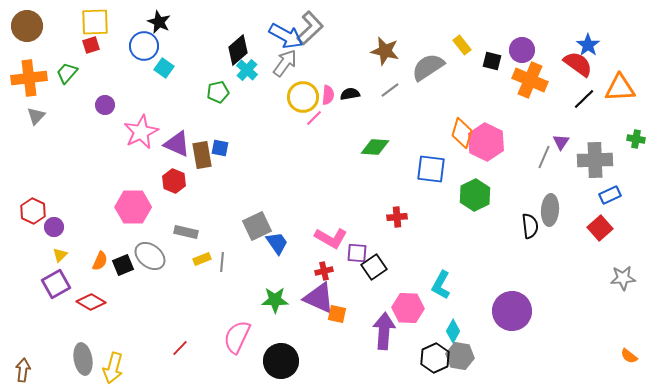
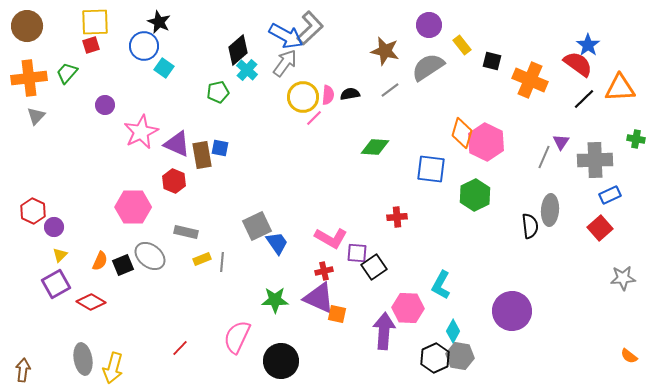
purple circle at (522, 50): moved 93 px left, 25 px up
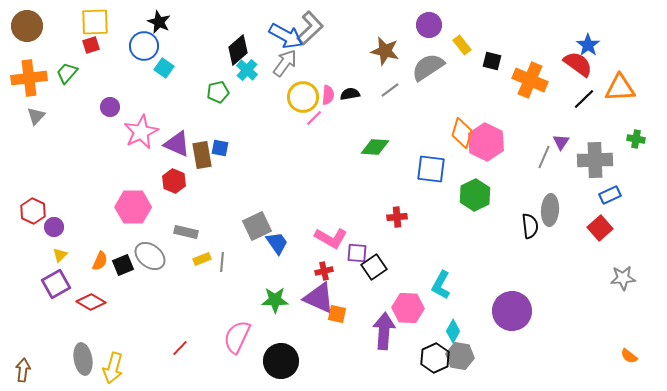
purple circle at (105, 105): moved 5 px right, 2 px down
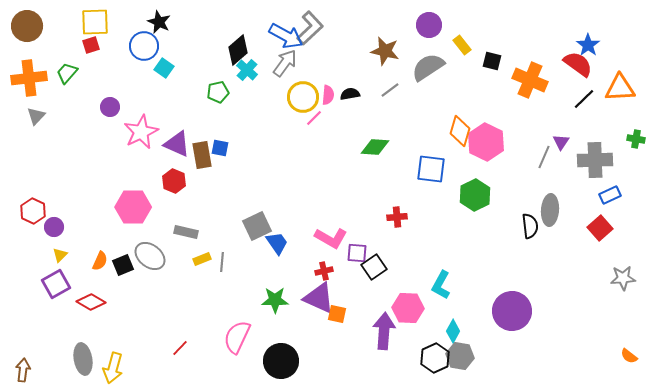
orange diamond at (462, 133): moved 2 px left, 2 px up
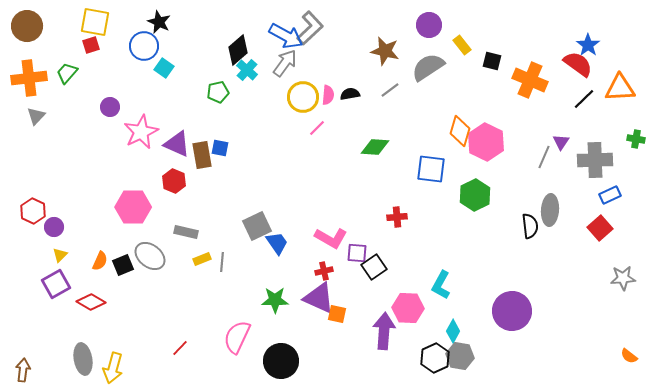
yellow square at (95, 22): rotated 12 degrees clockwise
pink line at (314, 118): moved 3 px right, 10 px down
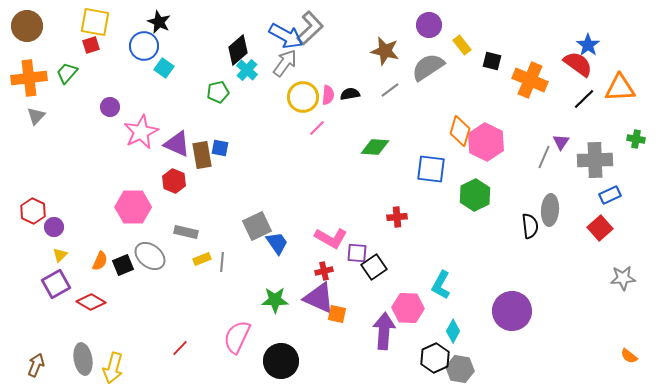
gray hexagon at (460, 356): moved 13 px down
brown arrow at (23, 370): moved 13 px right, 5 px up; rotated 15 degrees clockwise
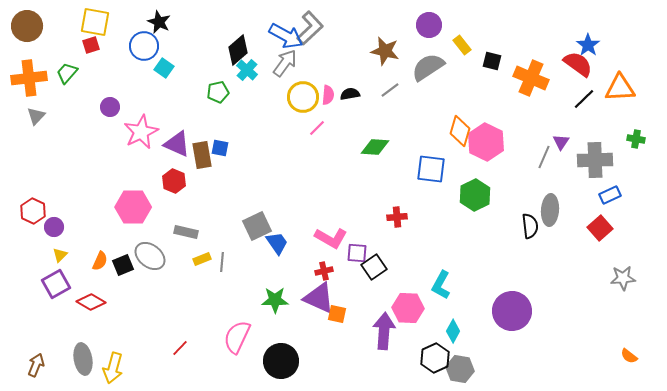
orange cross at (530, 80): moved 1 px right, 2 px up
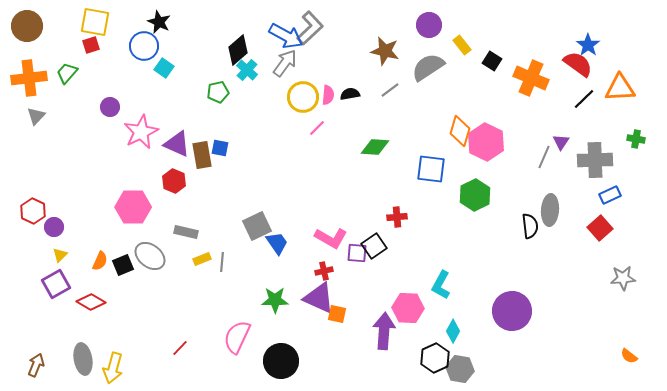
black square at (492, 61): rotated 18 degrees clockwise
black square at (374, 267): moved 21 px up
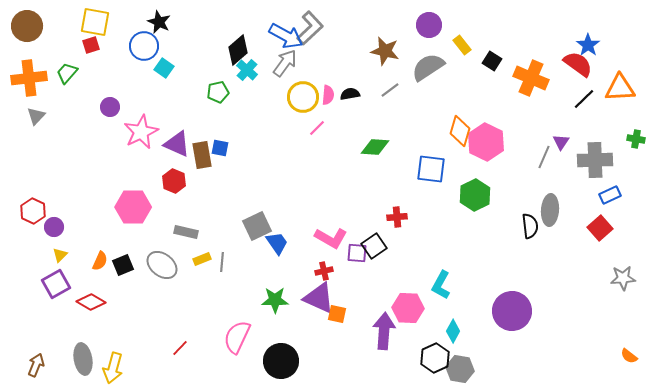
gray ellipse at (150, 256): moved 12 px right, 9 px down
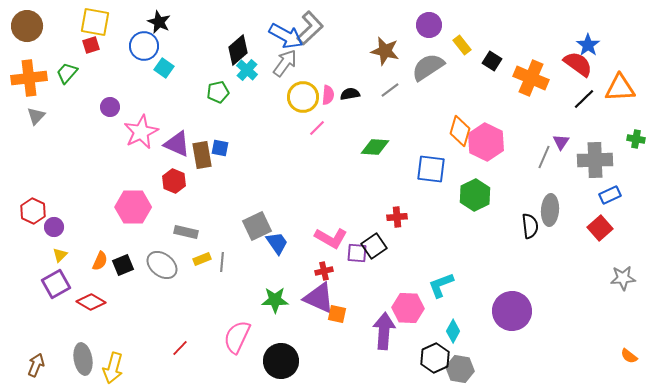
cyan L-shape at (441, 285): rotated 40 degrees clockwise
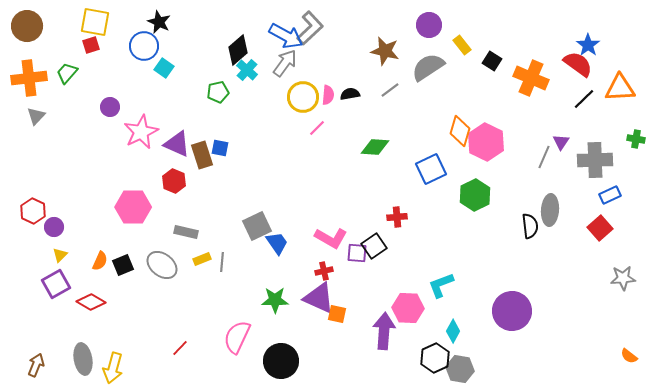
brown rectangle at (202, 155): rotated 8 degrees counterclockwise
blue square at (431, 169): rotated 32 degrees counterclockwise
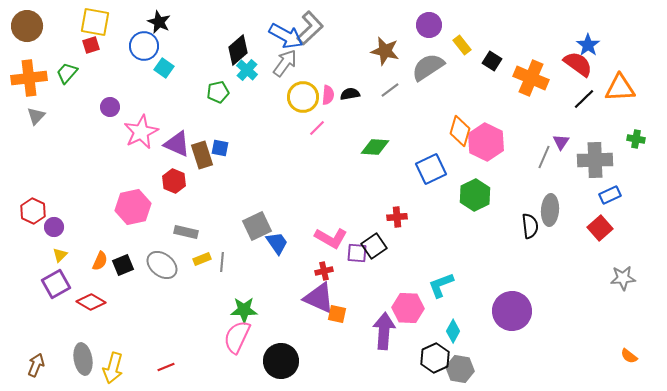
pink hexagon at (133, 207): rotated 12 degrees counterclockwise
green star at (275, 300): moved 31 px left, 10 px down
red line at (180, 348): moved 14 px left, 19 px down; rotated 24 degrees clockwise
